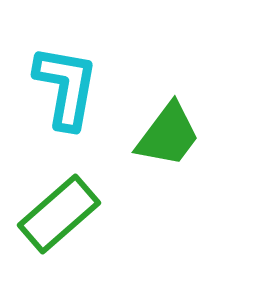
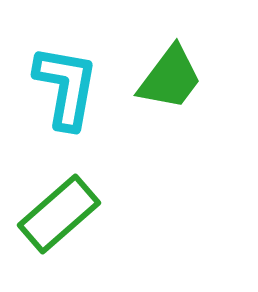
green trapezoid: moved 2 px right, 57 px up
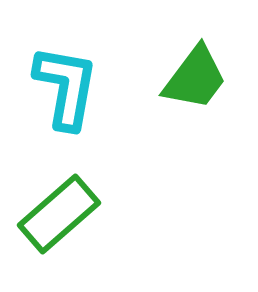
green trapezoid: moved 25 px right
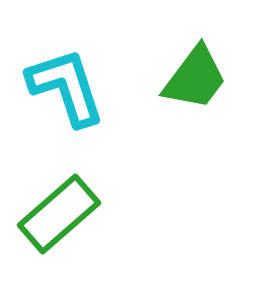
cyan L-shape: rotated 28 degrees counterclockwise
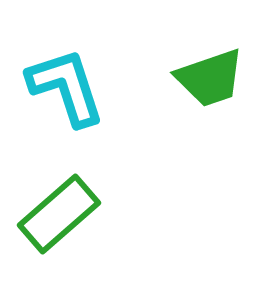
green trapezoid: moved 15 px right; rotated 34 degrees clockwise
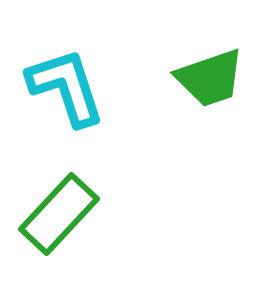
green rectangle: rotated 6 degrees counterclockwise
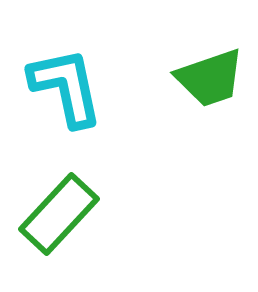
cyan L-shape: rotated 6 degrees clockwise
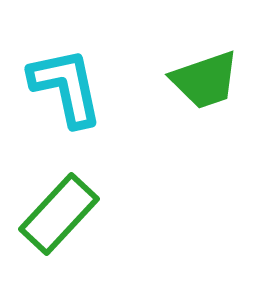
green trapezoid: moved 5 px left, 2 px down
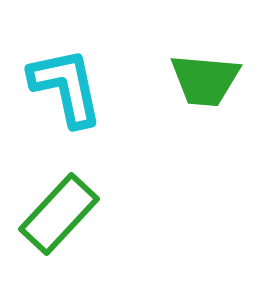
green trapezoid: rotated 24 degrees clockwise
